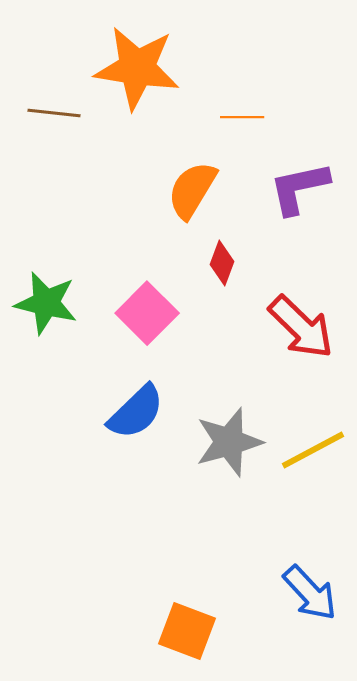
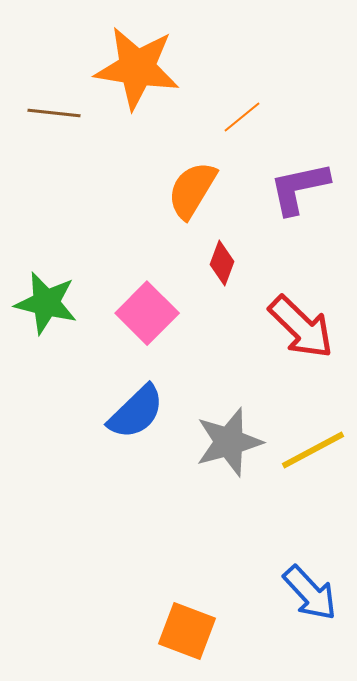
orange line: rotated 39 degrees counterclockwise
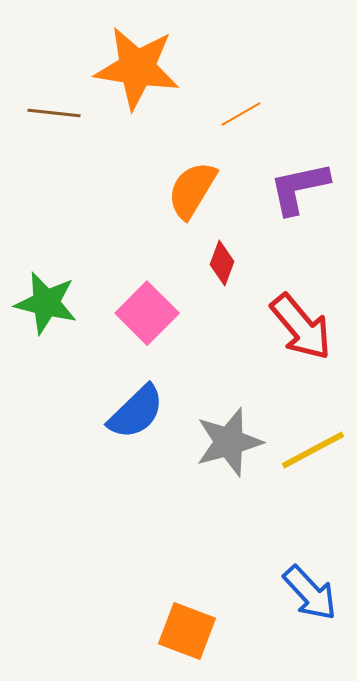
orange line: moved 1 px left, 3 px up; rotated 9 degrees clockwise
red arrow: rotated 6 degrees clockwise
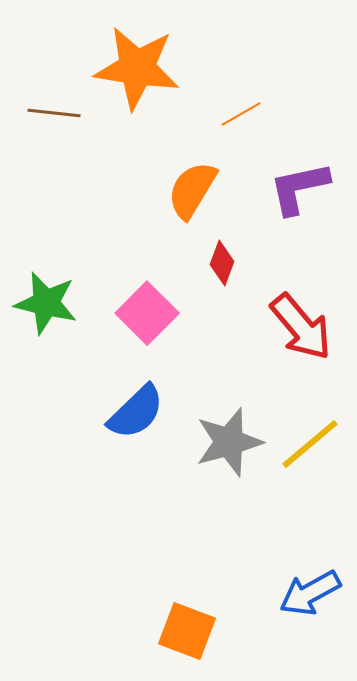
yellow line: moved 3 px left, 6 px up; rotated 12 degrees counterclockwise
blue arrow: rotated 104 degrees clockwise
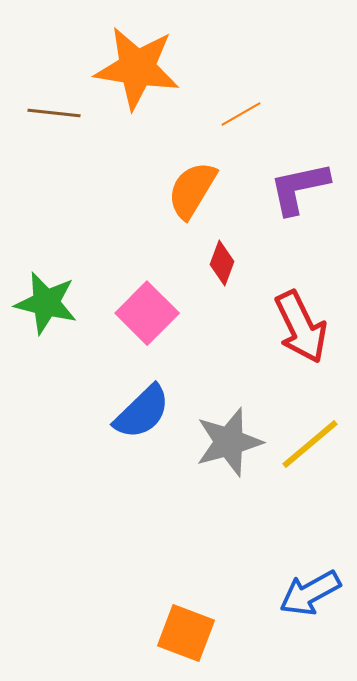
red arrow: rotated 14 degrees clockwise
blue semicircle: moved 6 px right
orange square: moved 1 px left, 2 px down
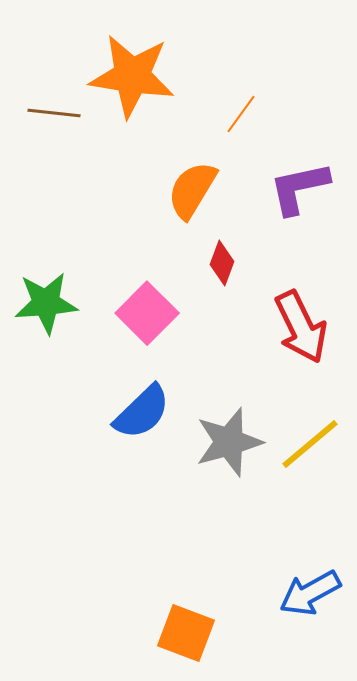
orange star: moved 5 px left, 8 px down
orange line: rotated 24 degrees counterclockwise
green star: rotated 18 degrees counterclockwise
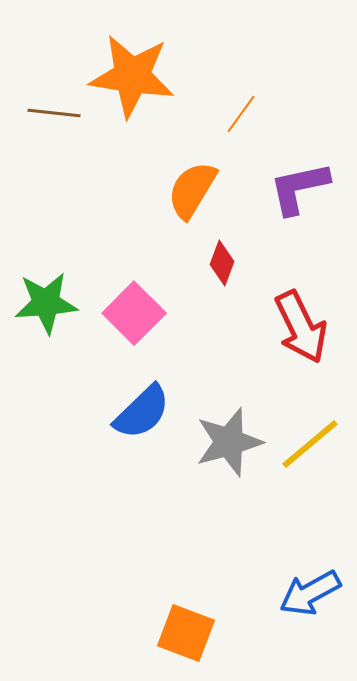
pink square: moved 13 px left
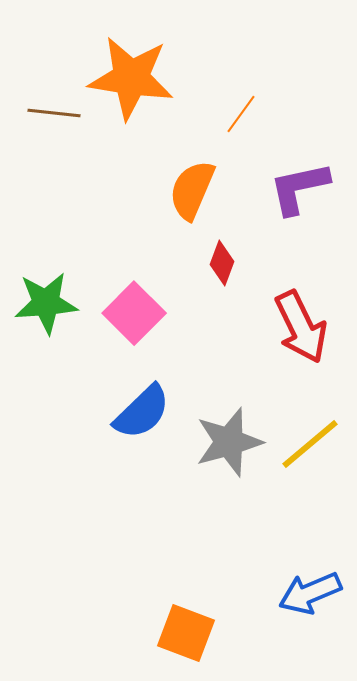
orange star: moved 1 px left, 2 px down
orange semicircle: rotated 8 degrees counterclockwise
blue arrow: rotated 6 degrees clockwise
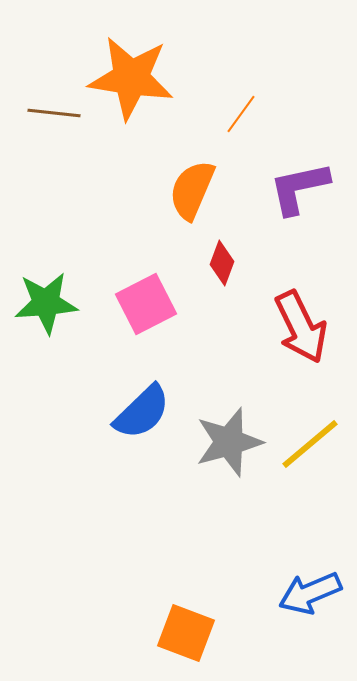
pink square: moved 12 px right, 9 px up; rotated 18 degrees clockwise
